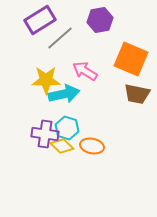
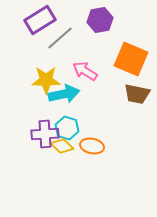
purple cross: rotated 12 degrees counterclockwise
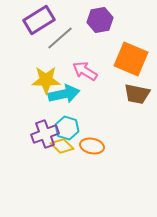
purple rectangle: moved 1 px left
purple cross: rotated 16 degrees counterclockwise
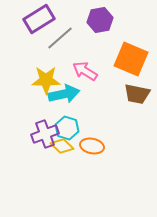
purple rectangle: moved 1 px up
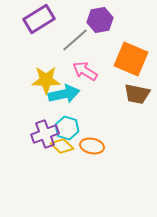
gray line: moved 15 px right, 2 px down
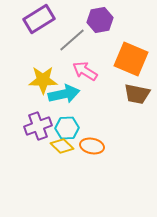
gray line: moved 3 px left
yellow star: moved 3 px left
cyan hexagon: rotated 20 degrees counterclockwise
purple cross: moved 7 px left, 8 px up
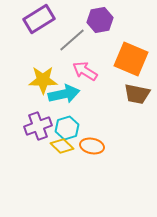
cyan hexagon: rotated 15 degrees counterclockwise
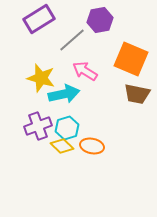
yellow star: moved 2 px left, 2 px up; rotated 16 degrees clockwise
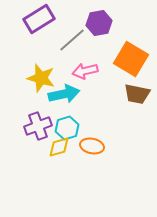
purple hexagon: moved 1 px left, 3 px down
orange square: rotated 8 degrees clockwise
pink arrow: rotated 45 degrees counterclockwise
yellow diamond: moved 3 px left, 1 px down; rotated 60 degrees counterclockwise
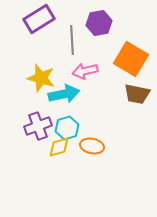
gray line: rotated 52 degrees counterclockwise
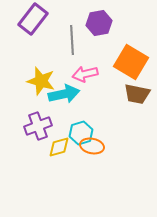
purple rectangle: moved 6 px left; rotated 20 degrees counterclockwise
orange square: moved 3 px down
pink arrow: moved 3 px down
yellow star: moved 3 px down
cyan hexagon: moved 14 px right, 5 px down
